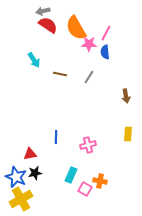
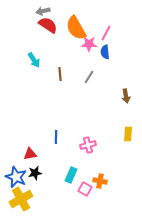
brown line: rotated 72 degrees clockwise
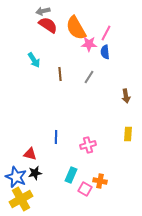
red triangle: rotated 24 degrees clockwise
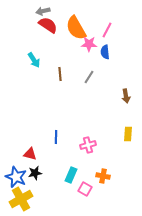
pink line: moved 1 px right, 3 px up
orange cross: moved 3 px right, 5 px up
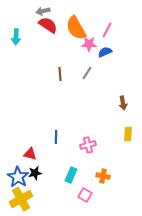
blue semicircle: rotated 72 degrees clockwise
cyan arrow: moved 18 px left, 23 px up; rotated 35 degrees clockwise
gray line: moved 2 px left, 4 px up
brown arrow: moved 3 px left, 7 px down
blue star: moved 2 px right; rotated 10 degrees clockwise
pink square: moved 6 px down
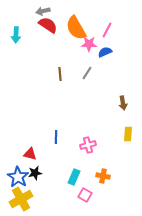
cyan arrow: moved 2 px up
cyan rectangle: moved 3 px right, 2 px down
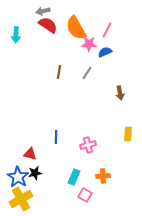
brown line: moved 1 px left, 2 px up; rotated 16 degrees clockwise
brown arrow: moved 3 px left, 10 px up
orange cross: rotated 16 degrees counterclockwise
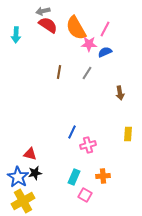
pink line: moved 2 px left, 1 px up
blue line: moved 16 px right, 5 px up; rotated 24 degrees clockwise
yellow cross: moved 2 px right, 2 px down
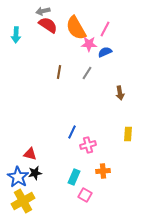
orange cross: moved 5 px up
